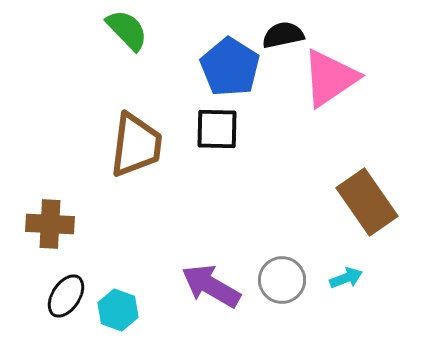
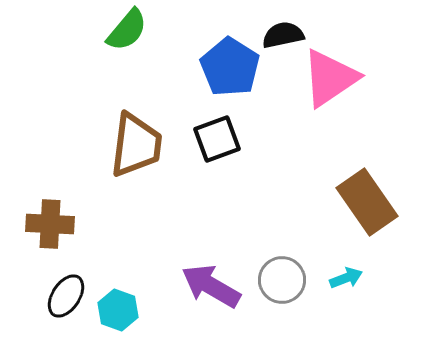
green semicircle: rotated 84 degrees clockwise
black square: moved 10 px down; rotated 21 degrees counterclockwise
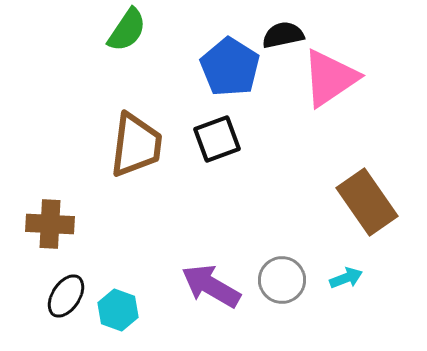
green semicircle: rotated 6 degrees counterclockwise
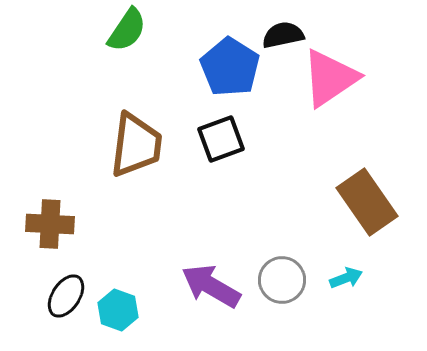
black square: moved 4 px right
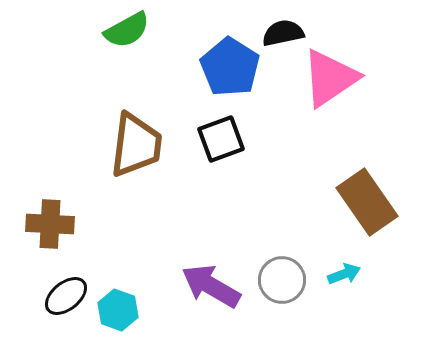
green semicircle: rotated 27 degrees clockwise
black semicircle: moved 2 px up
cyan arrow: moved 2 px left, 4 px up
black ellipse: rotated 18 degrees clockwise
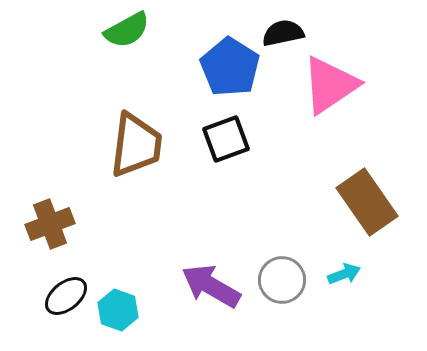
pink triangle: moved 7 px down
black square: moved 5 px right
brown cross: rotated 24 degrees counterclockwise
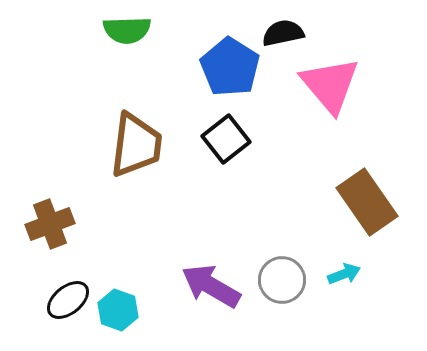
green semicircle: rotated 27 degrees clockwise
pink triangle: rotated 36 degrees counterclockwise
black square: rotated 18 degrees counterclockwise
black ellipse: moved 2 px right, 4 px down
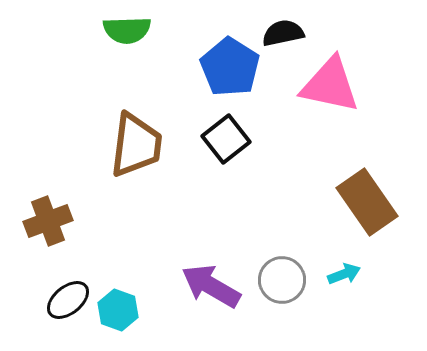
pink triangle: rotated 38 degrees counterclockwise
brown cross: moved 2 px left, 3 px up
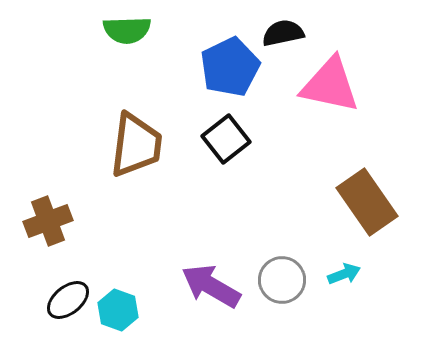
blue pentagon: rotated 14 degrees clockwise
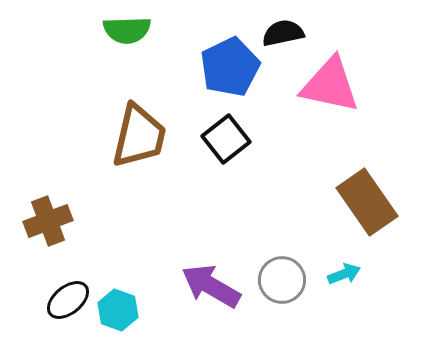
brown trapezoid: moved 3 px right, 9 px up; rotated 6 degrees clockwise
